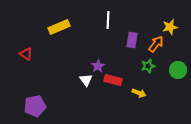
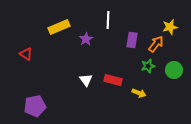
purple star: moved 12 px left, 27 px up
green circle: moved 4 px left
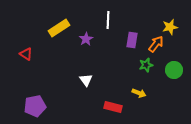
yellow rectangle: moved 1 px down; rotated 10 degrees counterclockwise
green star: moved 2 px left, 1 px up
red rectangle: moved 27 px down
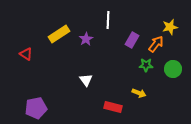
yellow rectangle: moved 6 px down
purple rectangle: rotated 21 degrees clockwise
green star: rotated 16 degrees clockwise
green circle: moved 1 px left, 1 px up
purple pentagon: moved 1 px right, 2 px down
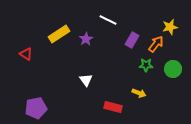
white line: rotated 66 degrees counterclockwise
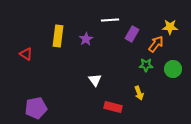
white line: moved 2 px right; rotated 30 degrees counterclockwise
yellow star: rotated 14 degrees clockwise
yellow rectangle: moved 1 px left, 2 px down; rotated 50 degrees counterclockwise
purple rectangle: moved 6 px up
white triangle: moved 9 px right
yellow arrow: rotated 48 degrees clockwise
